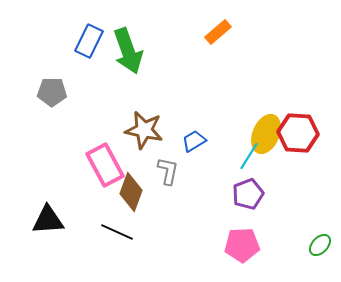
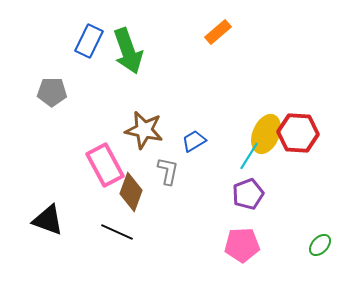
black triangle: rotated 24 degrees clockwise
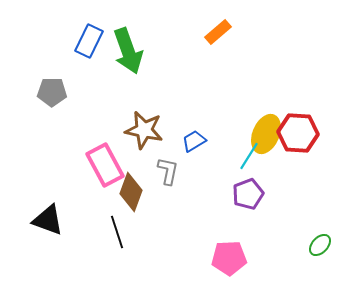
black line: rotated 48 degrees clockwise
pink pentagon: moved 13 px left, 13 px down
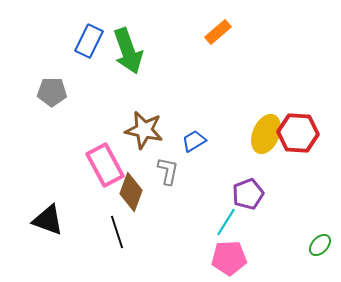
cyan line: moved 23 px left, 66 px down
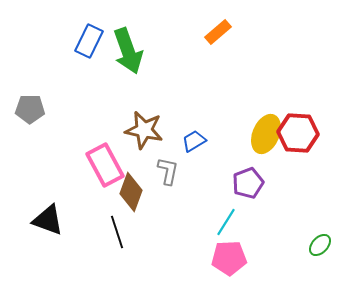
gray pentagon: moved 22 px left, 17 px down
purple pentagon: moved 11 px up
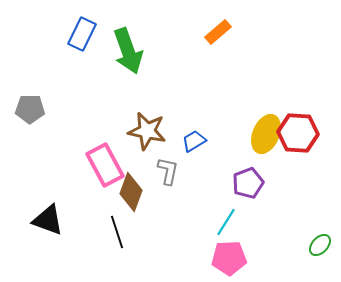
blue rectangle: moved 7 px left, 7 px up
brown star: moved 3 px right, 1 px down
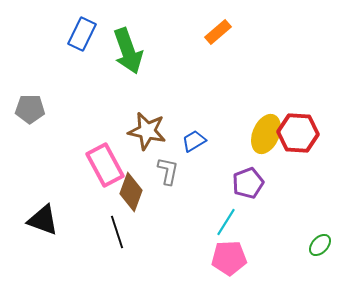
black triangle: moved 5 px left
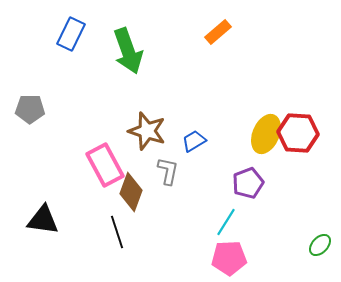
blue rectangle: moved 11 px left
brown star: rotated 6 degrees clockwise
black triangle: rotated 12 degrees counterclockwise
